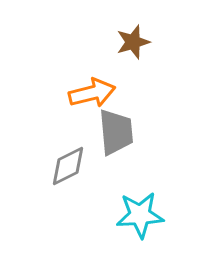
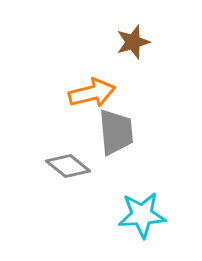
gray diamond: rotated 66 degrees clockwise
cyan star: moved 2 px right
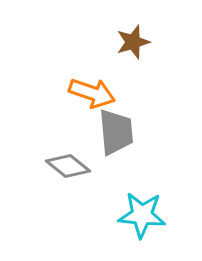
orange arrow: rotated 33 degrees clockwise
cyan star: rotated 9 degrees clockwise
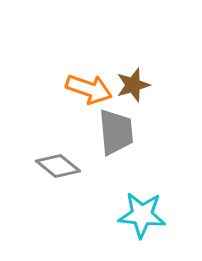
brown star: moved 43 px down
orange arrow: moved 3 px left, 4 px up
gray diamond: moved 10 px left
